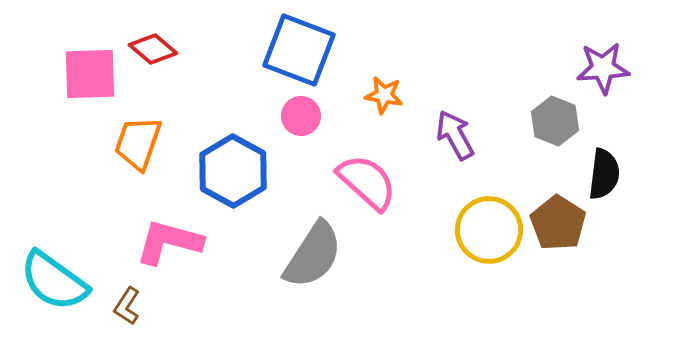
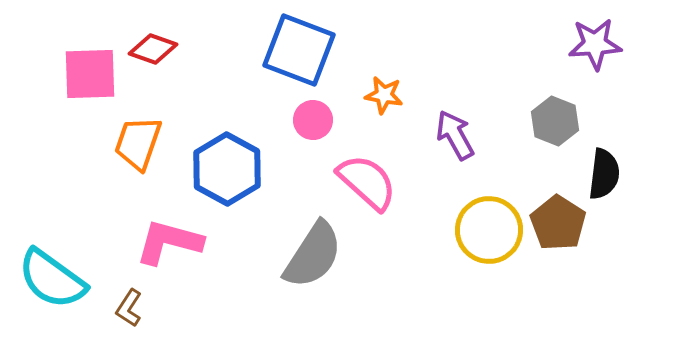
red diamond: rotated 21 degrees counterclockwise
purple star: moved 8 px left, 24 px up
pink circle: moved 12 px right, 4 px down
blue hexagon: moved 6 px left, 2 px up
cyan semicircle: moved 2 px left, 2 px up
brown L-shape: moved 2 px right, 2 px down
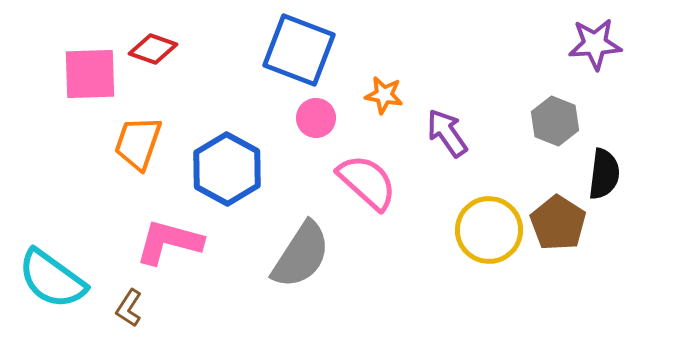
pink circle: moved 3 px right, 2 px up
purple arrow: moved 8 px left, 2 px up; rotated 6 degrees counterclockwise
gray semicircle: moved 12 px left
